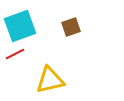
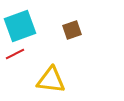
brown square: moved 1 px right, 3 px down
yellow triangle: moved 1 px right; rotated 20 degrees clockwise
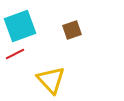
yellow triangle: rotated 40 degrees clockwise
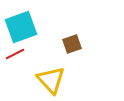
cyan square: moved 1 px right, 1 px down
brown square: moved 14 px down
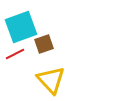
brown square: moved 28 px left
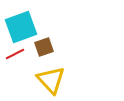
brown square: moved 3 px down
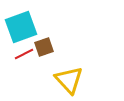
red line: moved 9 px right
yellow triangle: moved 18 px right
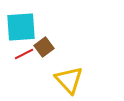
cyan square: rotated 16 degrees clockwise
brown square: rotated 18 degrees counterclockwise
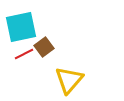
cyan square: rotated 8 degrees counterclockwise
yellow triangle: rotated 24 degrees clockwise
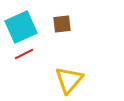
cyan square: rotated 12 degrees counterclockwise
brown square: moved 18 px right, 23 px up; rotated 30 degrees clockwise
